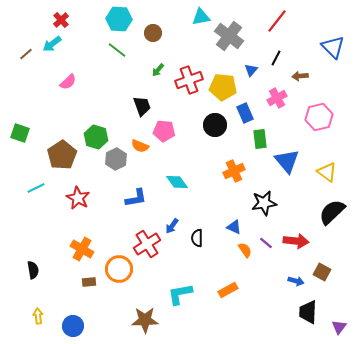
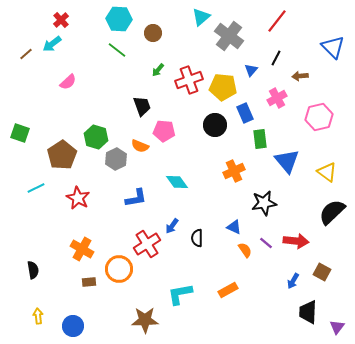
cyan triangle at (201, 17): rotated 30 degrees counterclockwise
blue arrow at (296, 281): moved 3 px left; rotated 105 degrees clockwise
purple triangle at (339, 327): moved 2 px left
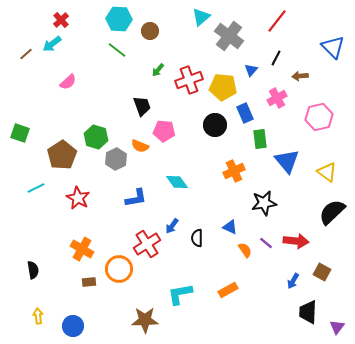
brown circle at (153, 33): moved 3 px left, 2 px up
blue triangle at (234, 227): moved 4 px left
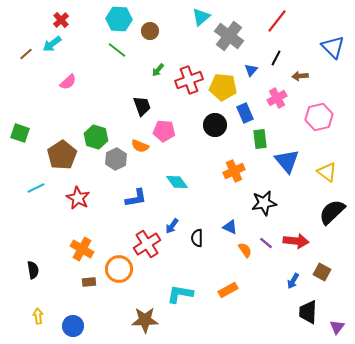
cyan L-shape at (180, 294): rotated 20 degrees clockwise
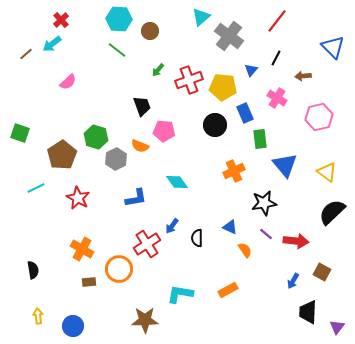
brown arrow at (300, 76): moved 3 px right
pink cross at (277, 98): rotated 30 degrees counterclockwise
blue triangle at (287, 161): moved 2 px left, 4 px down
purple line at (266, 243): moved 9 px up
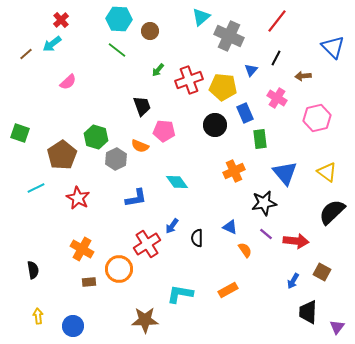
gray cross at (229, 36): rotated 12 degrees counterclockwise
pink hexagon at (319, 117): moved 2 px left, 1 px down
blue triangle at (285, 165): moved 8 px down
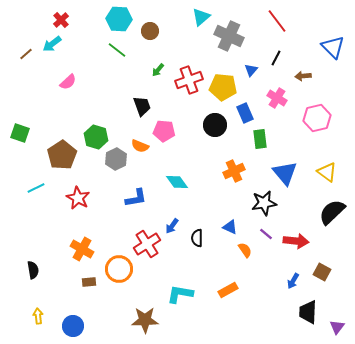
red line at (277, 21): rotated 75 degrees counterclockwise
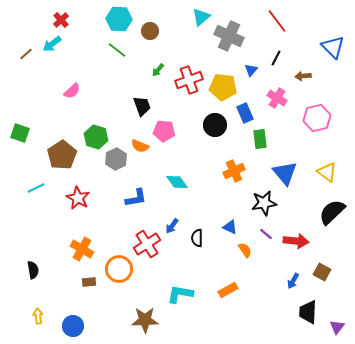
pink semicircle at (68, 82): moved 4 px right, 9 px down
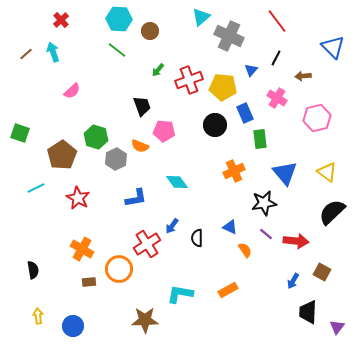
cyan arrow at (52, 44): moved 1 px right, 8 px down; rotated 108 degrees clockwise
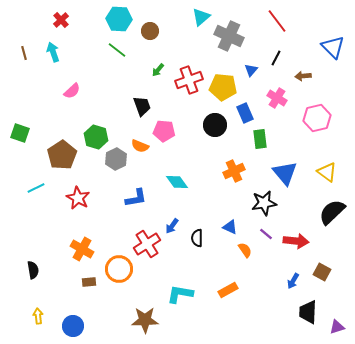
brown line at (26, 54): moved 2 px left, 1 px up; rotated 64 degrees counterclockwise
purple triangle at (337, 327): rotated 35 degrees clockwise
